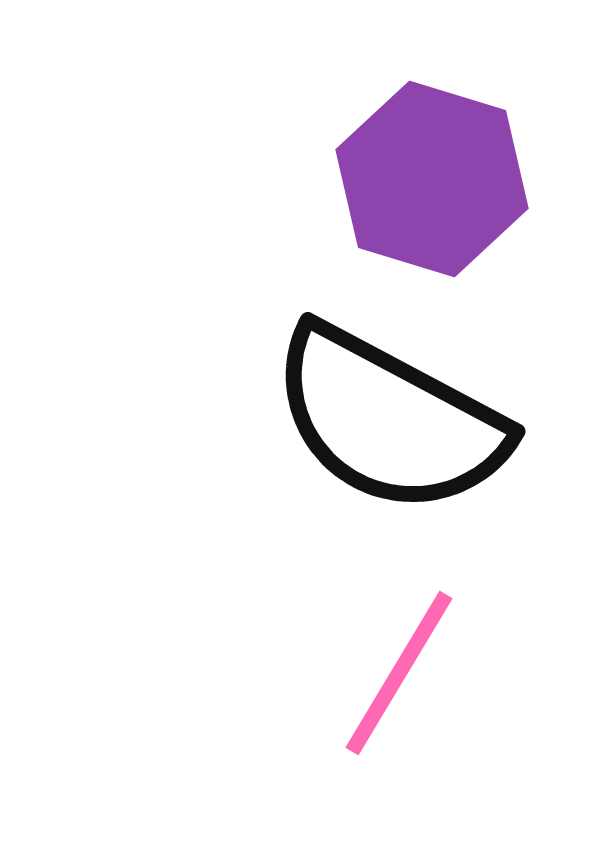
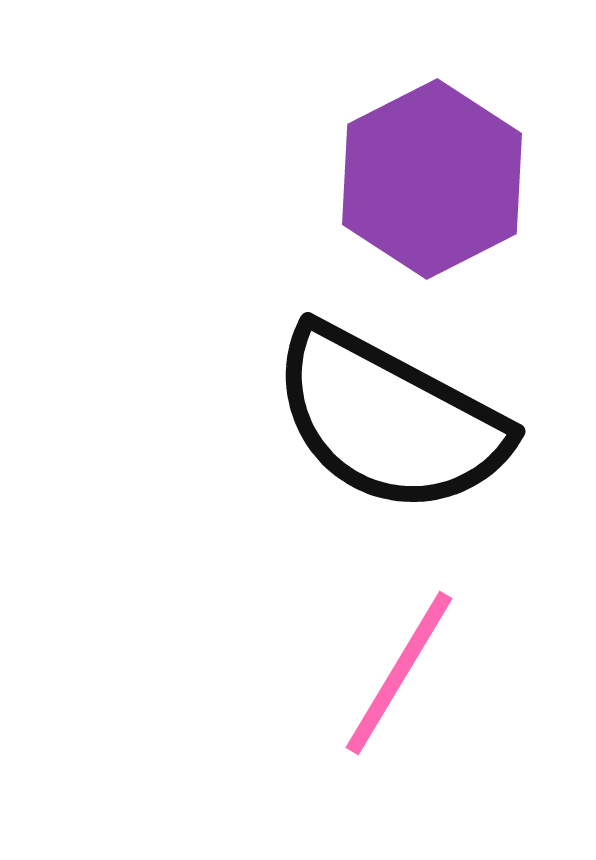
purple hexagon: rotated 16 degrees clockwise
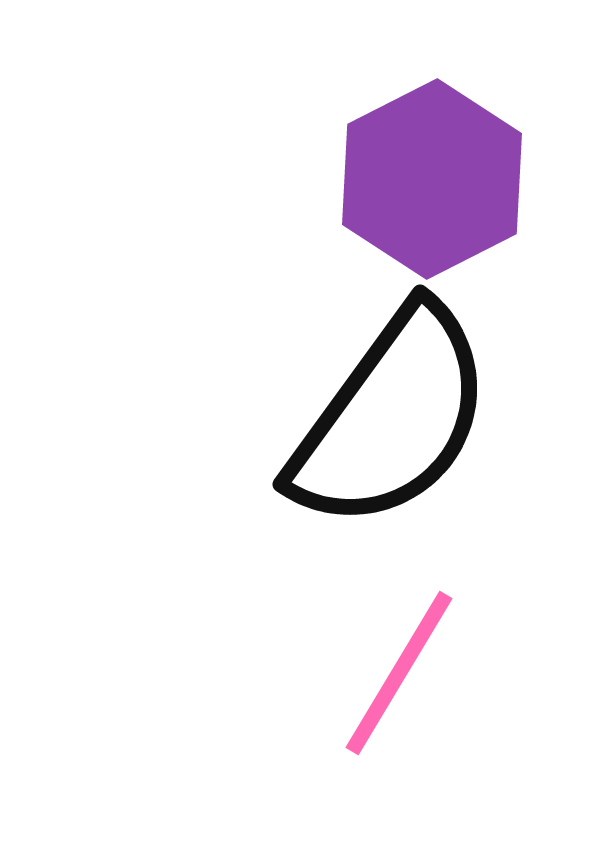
black semicircle: moved 2 px right, 2 px up; rotated 82 degrees counterclockwise
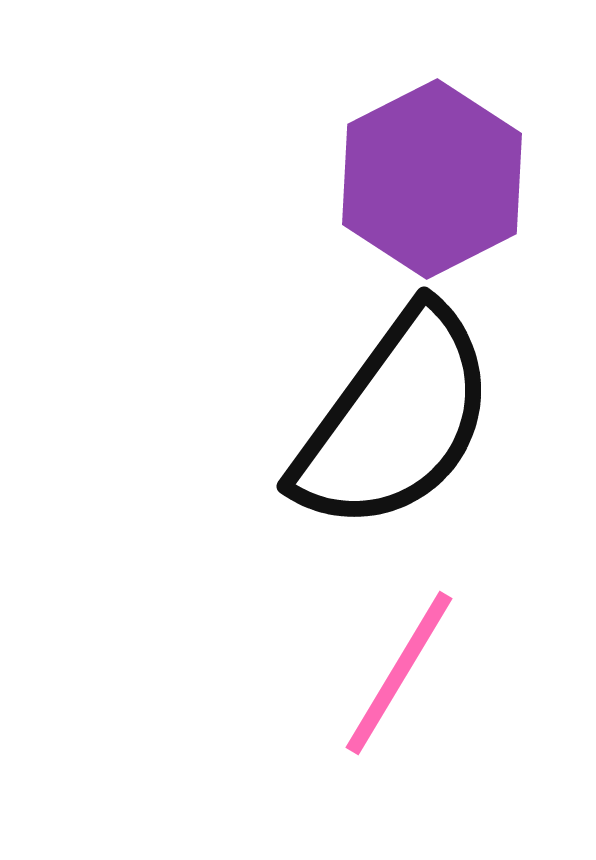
black semicircle: moved 4 px right, 2 px down
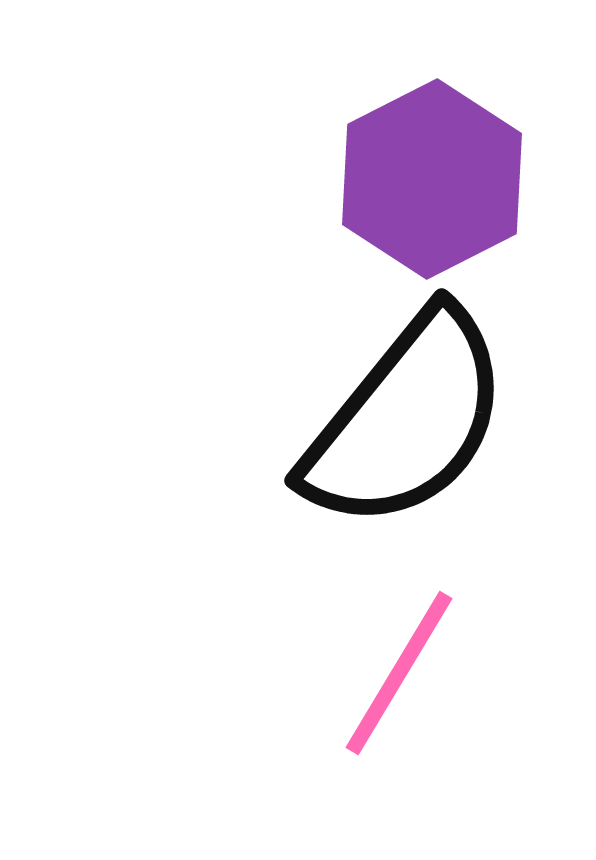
black semicircle: moved 11 px right; rotated 3 degrees clockwise
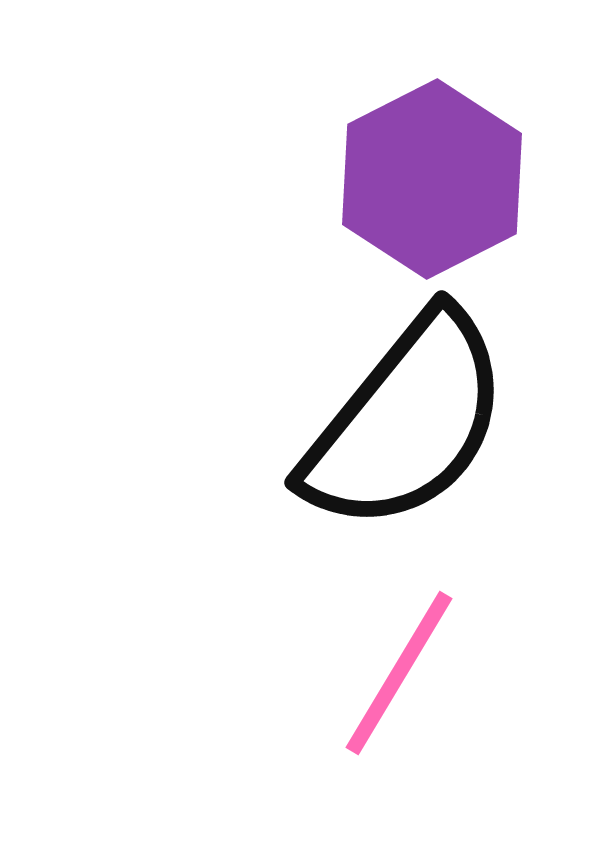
black semicircle: moved 2 px down
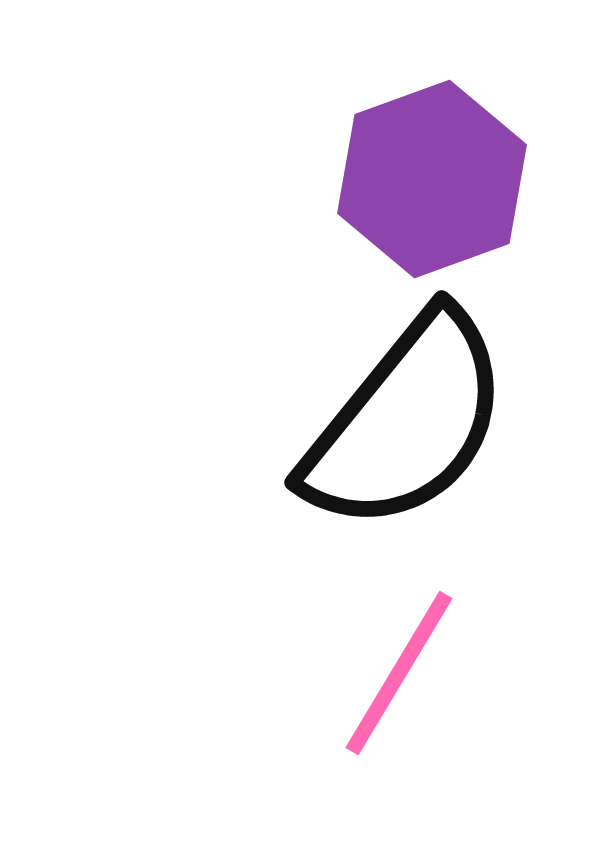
purple hexagon: rotated 7 degrees clockwise
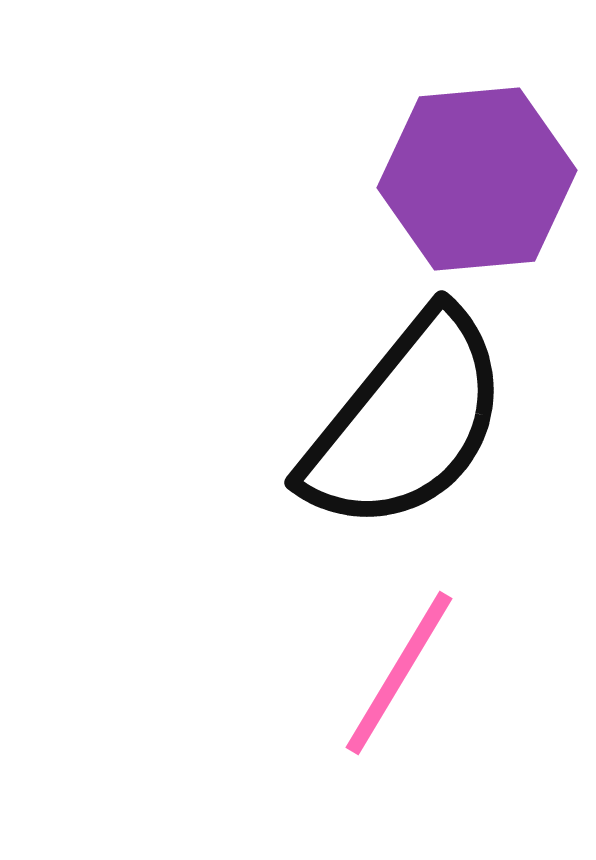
purple hexagon: moved 45 px right; rotated 15 degrees clockwise
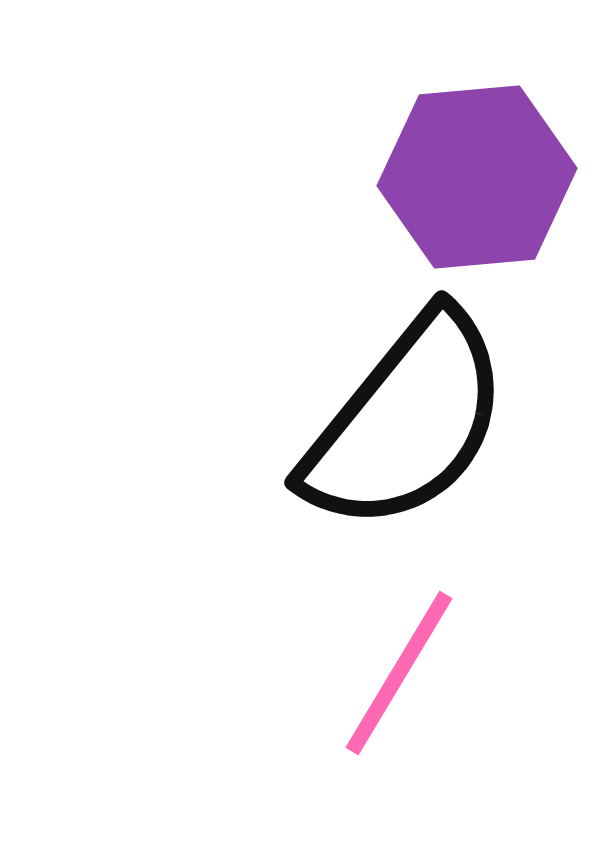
purple hexagon: moved 2 px up
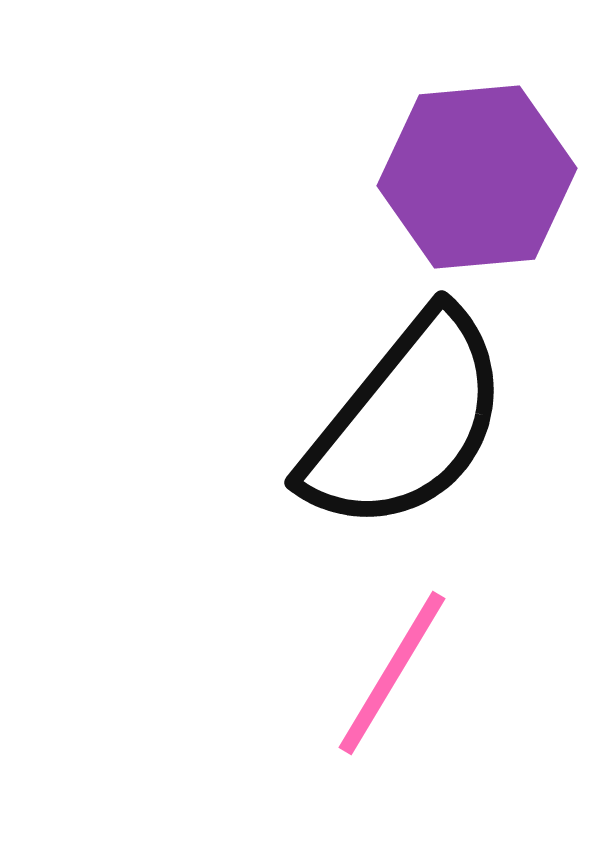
pink line: moved 7 px left
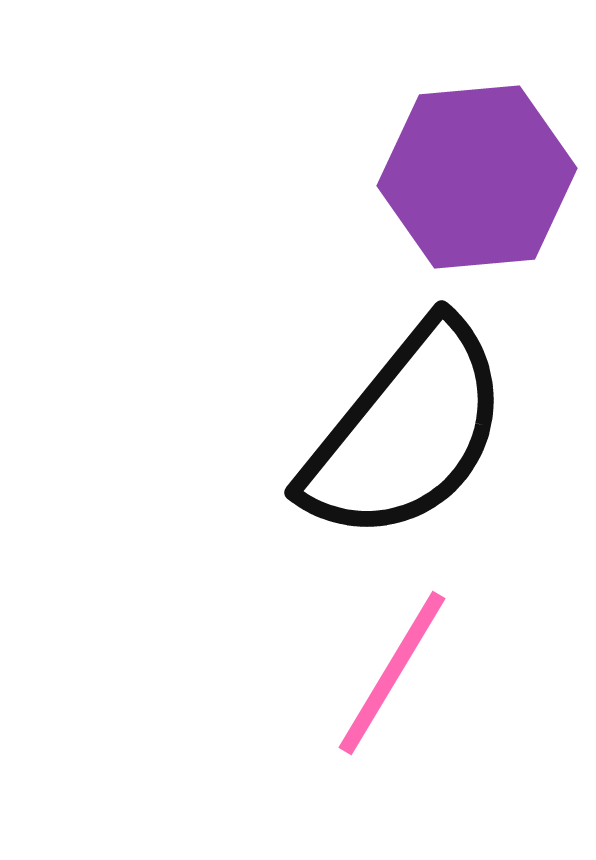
black semicircle: moved 10 px down
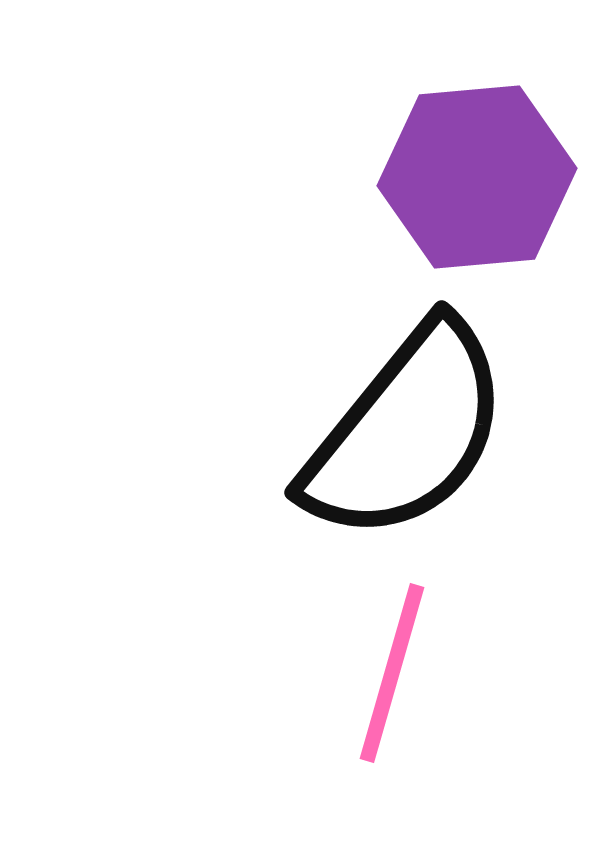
pink line: rotated 15 degrees counterclockwise
